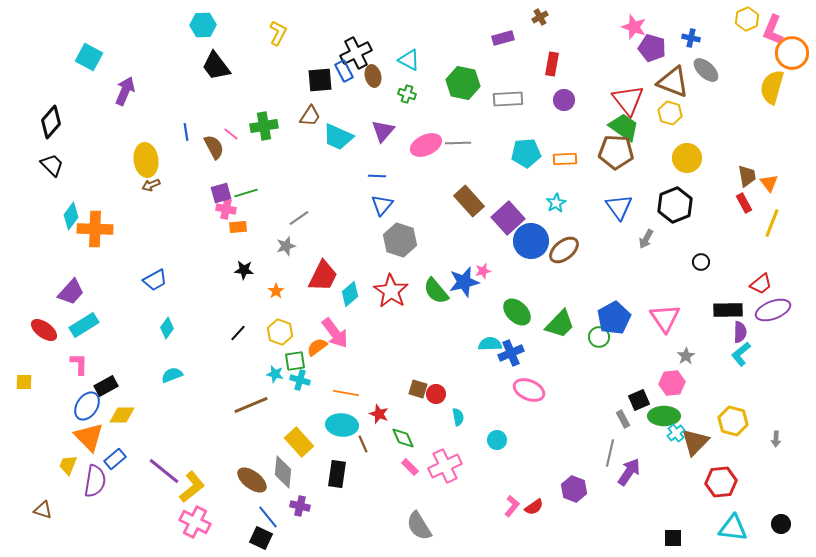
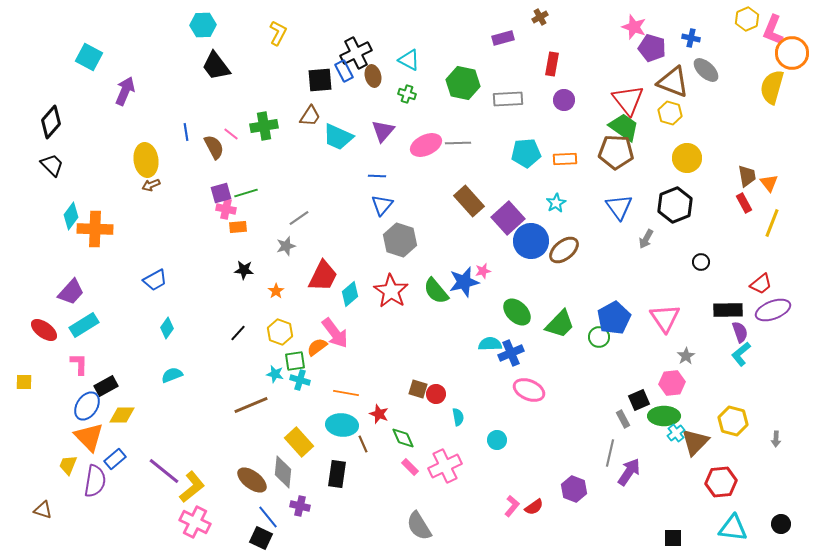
purple semicircle at (740, 332): rotated 20 degrees counterclockwise
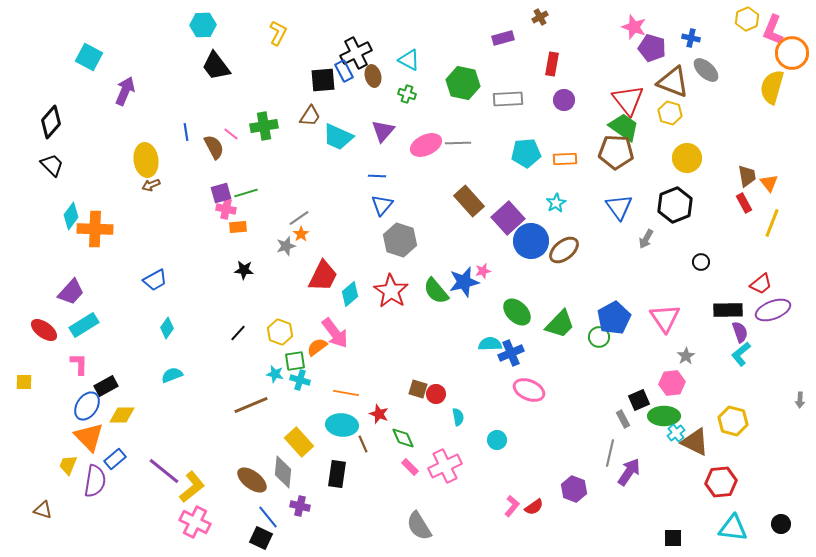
black square at (320, 80): moved 3 px right
orange star at (276, 291): moved 25 px right, 57 px up
gray arrow at (776, 439): moved 24 px right, 39 px up
brown triangle at (695, 442): rotated 48 degrees counterclockwise
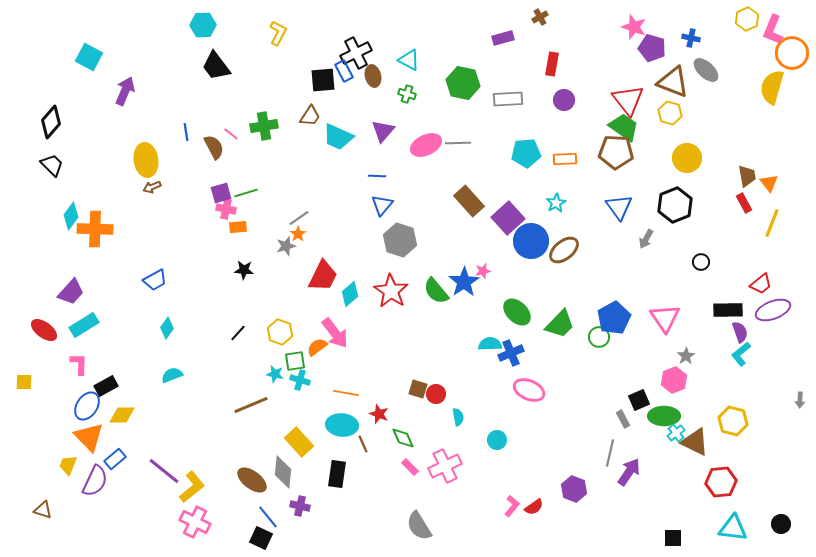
brown arrow at (151, 185): moved 1 px right, 2 px down
orange star at (301, 234): moved 3 px left
blue star at (464, 282): rotated 20 degrees counterclockwise
pink hexagon at (672, 383): moved 2 px right, 3 px up; rotated 15 degrees counterclockwise
purple semicircle at (95, 481): rotated 16 degrees clockwise
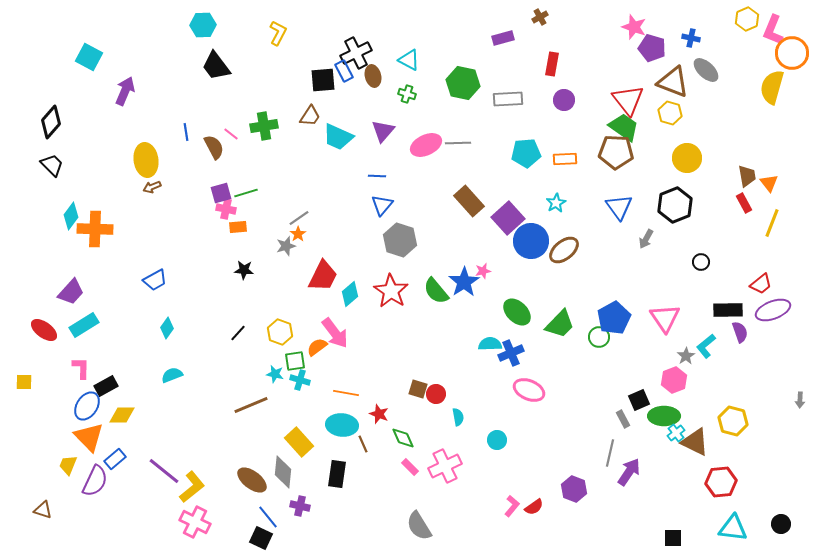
cyan L-shape at (741, 354): moved 35 px left, 8 px up
pink L-shape at (79, 364): moved 2 px right, 4 px down
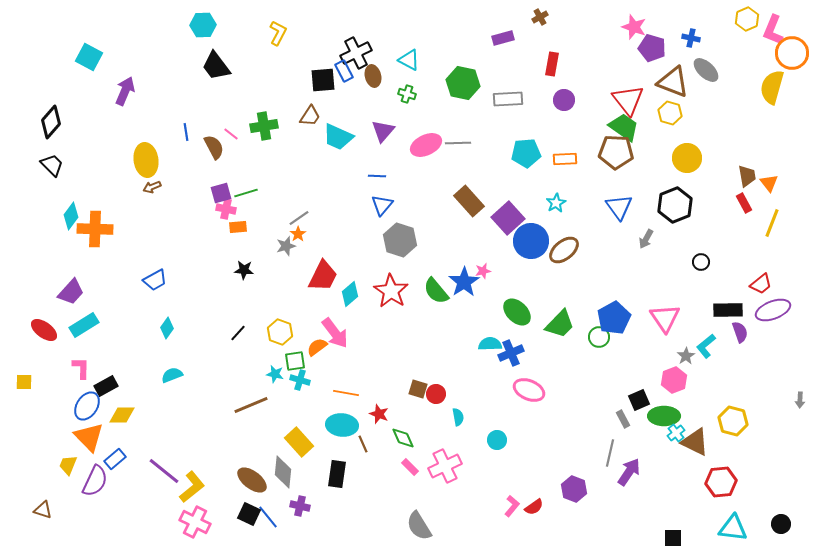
black square at (261, 538): moved 12 px left, 24 px up
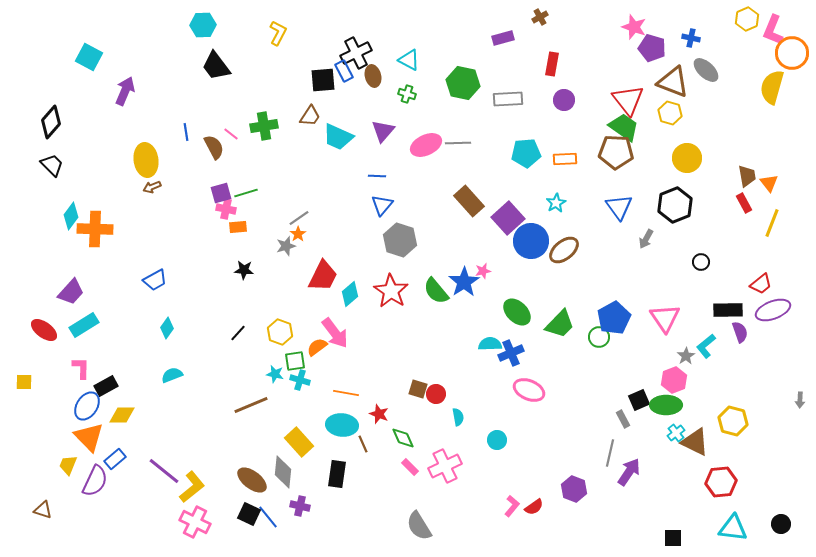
green ellipse at (664, 416): moved 2 px right, 11 px up
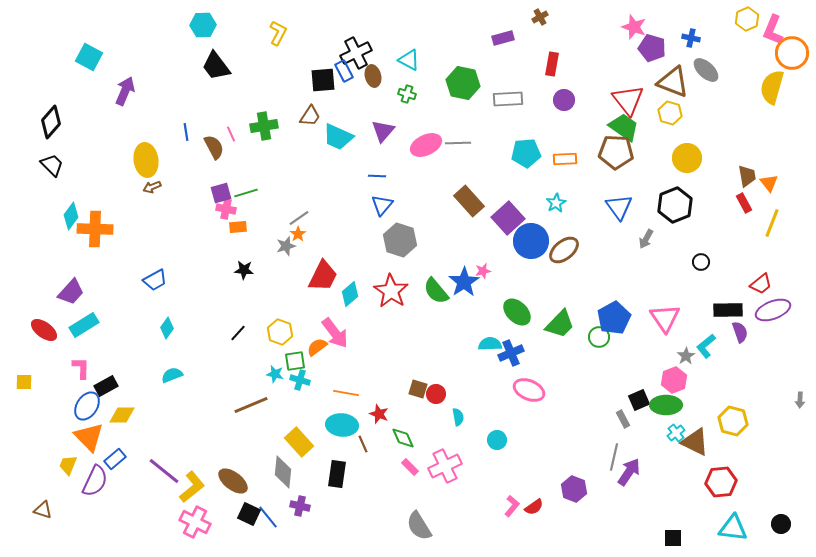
pink line at (231, 134): rotated 28 degrees clockwise
gray line at (610, 453): moved 4 px right, 4 px down
brown ellipse at (252, 480): moved 19 px left, 1 px down
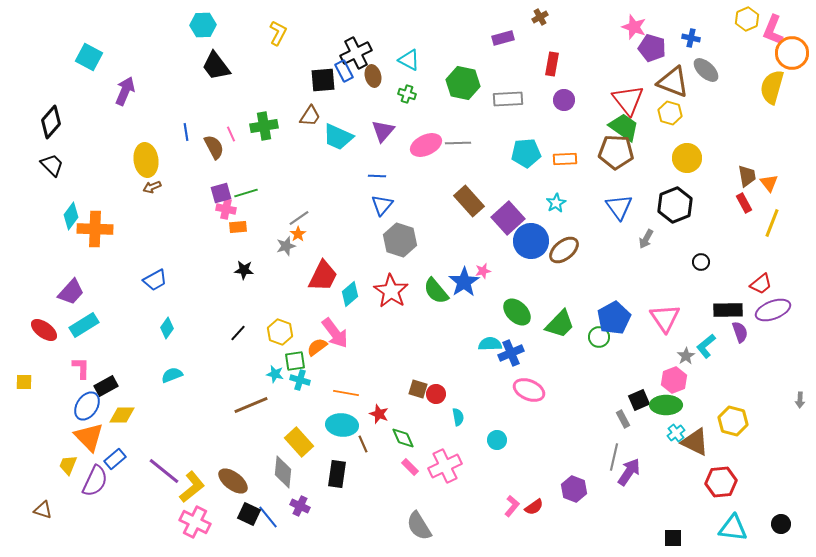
purple cross at (300, 506): rotated 12 degrees clockwise
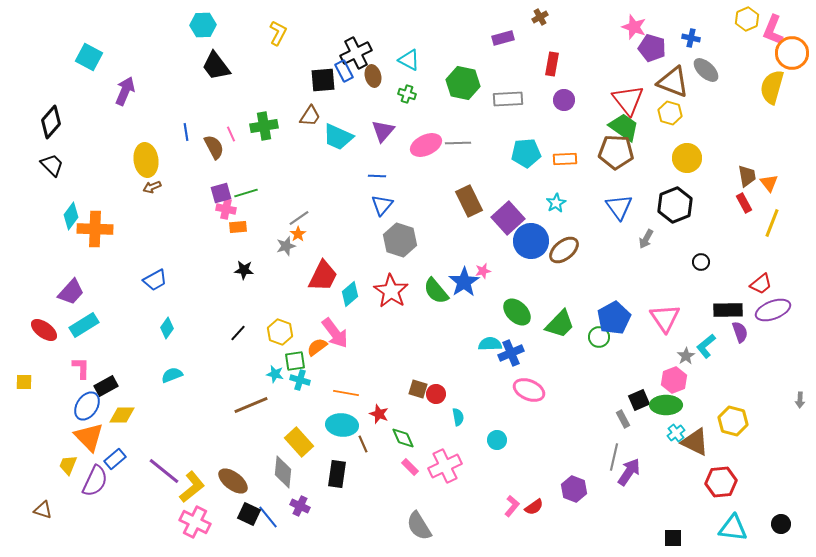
brown rectangle at (469, 201): rotated 16 degrees clockwise
